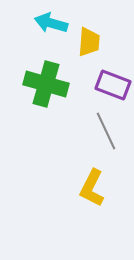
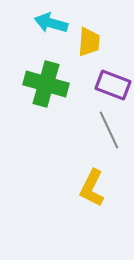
gray line: moved 3 px right, 1 px up
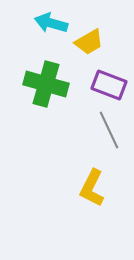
yellow trapezoid: rotated 56 degrees clockwise
purple rectangle: moved 4 px left
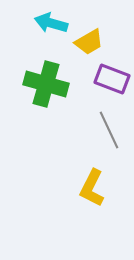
purple rectangle: moved 3 px right, 6 px up
